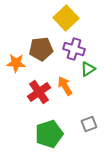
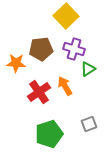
yellow square: moved 2 px up
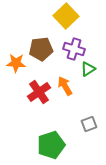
green pentagon: moved 2 px right, 11 px down
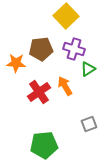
green pentagon: moved 7 px left; rotated 12 degrees clockwise
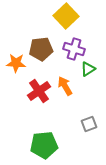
red cross: moved 1 px up
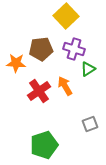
gray square: moved 1 px right
green pentagon: rotated 12 degrees counterclockwise
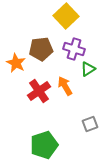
orange star: rotated 24 degrees clockwise
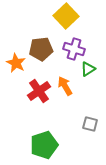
gray square: rotated 35 degrees clockwise
